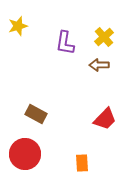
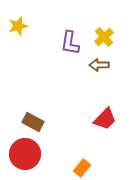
purple L-shape: moved 5 px right
brown rectangle: moved 3 px left, 8 px down
orange rectangle: moved 5 px down; rotated 42 degrees clockwise
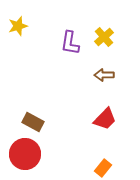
brown arrow: moved 5 px right, 10 px down
orange rectangle: moved 21 px right
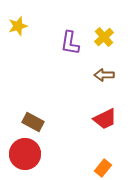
red trapezoid: rotated 20 degrees clockwise
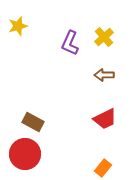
purple L-shape: rotated 15 degrees clockwise
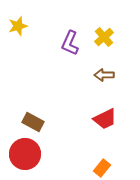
orange rectangle: moved 1 px left
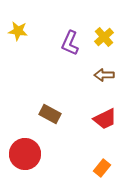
yellow star: moved 5 px down; rotated 24 degrees clockwise
brown rectangle: moved 17 px right, 8 px up
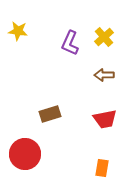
brown rectangle: rotated 45 degrees counterclockwise
red trapezoid: rotated 15 degrees clockwise
orange rectangle: rotated 30 degrees counterclockwise
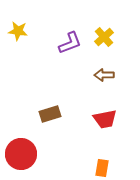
purple L-shape: rotated 135 degrees counterclockwise
red circle: moved 4 px left
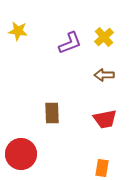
brown rectangle: moved 2 px right, 1 px up; rotated 75 degrees counterclockwise
